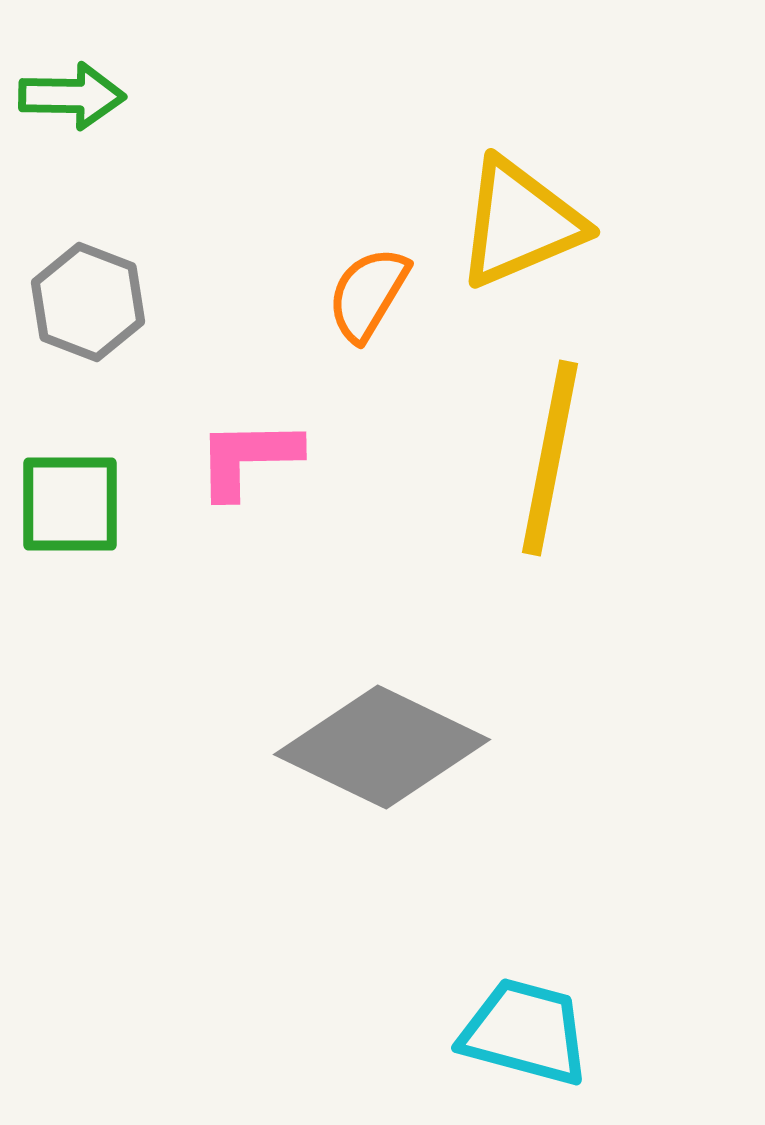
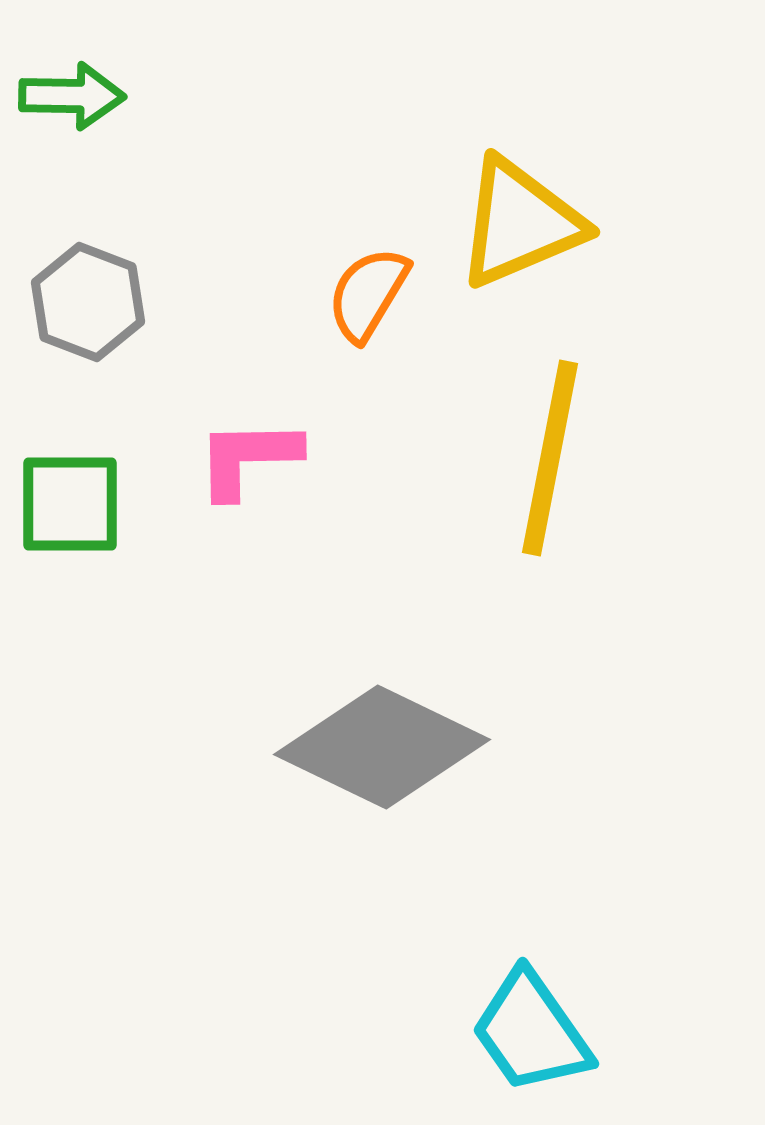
cyan trapezoid: moved 6 px right; rotated 140 degrees counterclockwise
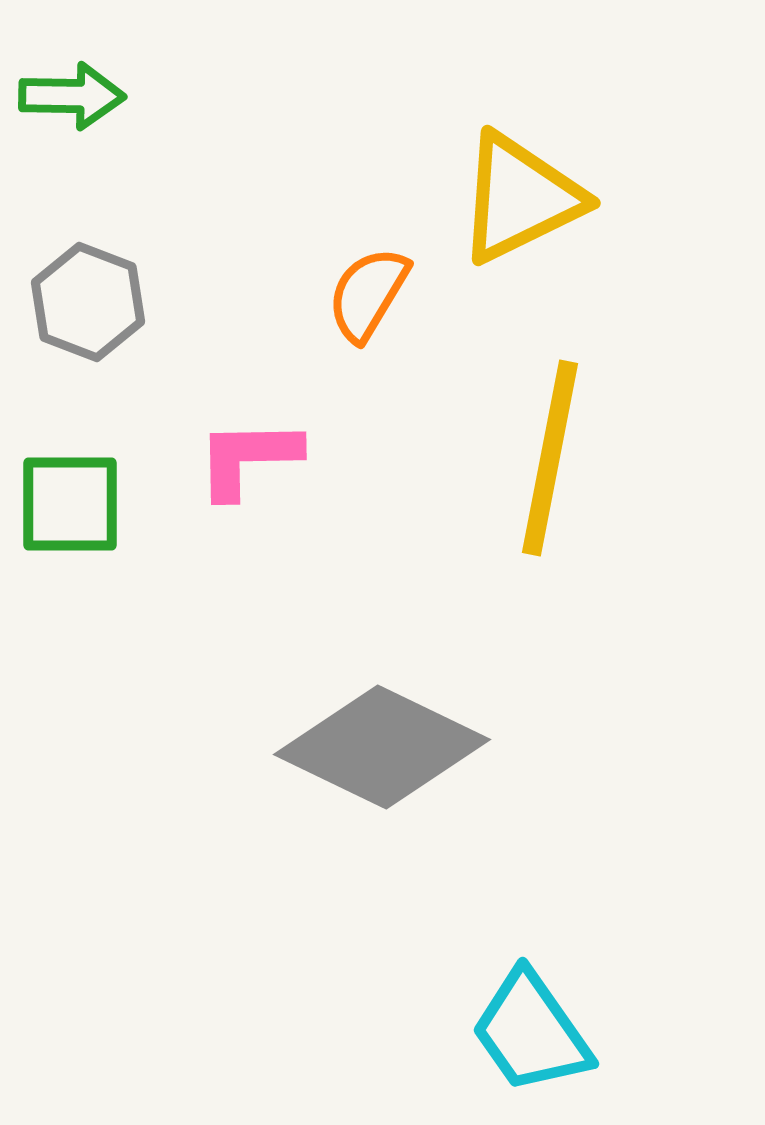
yellow triangle: moved 25 px up; rotated 3 degrees counterclockwise
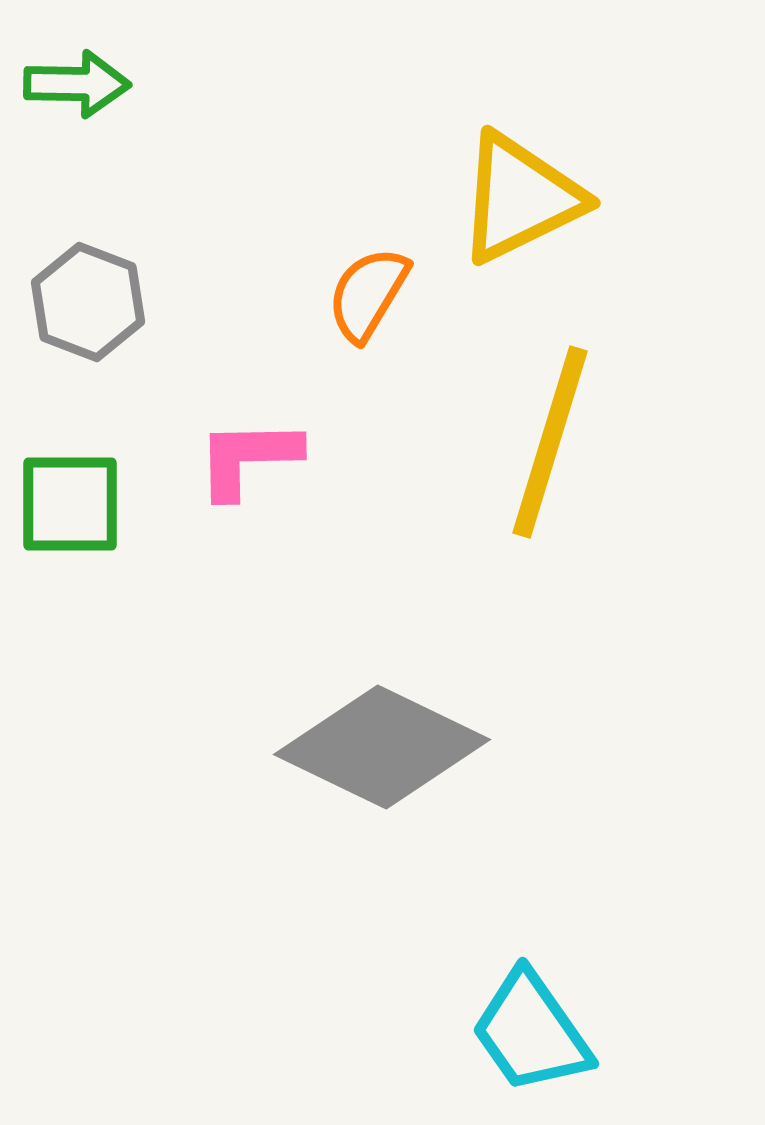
green arrow: moved 5 px right, 12 px up
yellow line: moved 16 px up; rotated 6 degrees clockwise
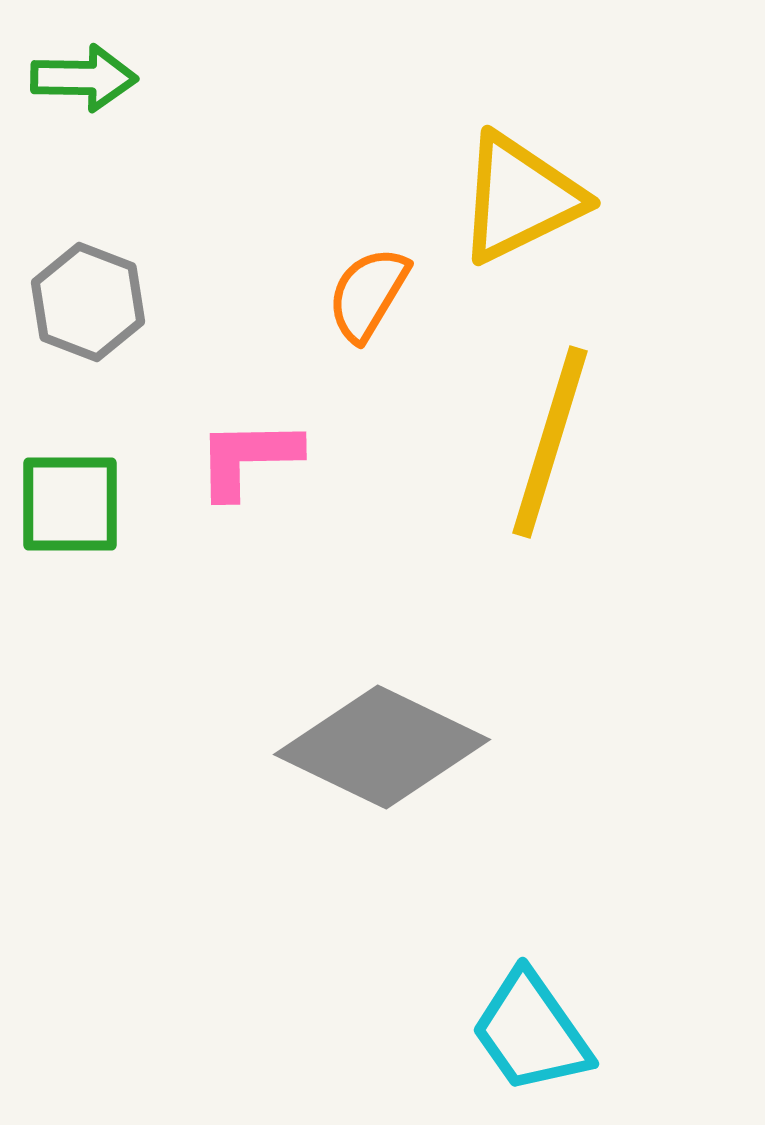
green arrow: moved 7 px right, 6 px up
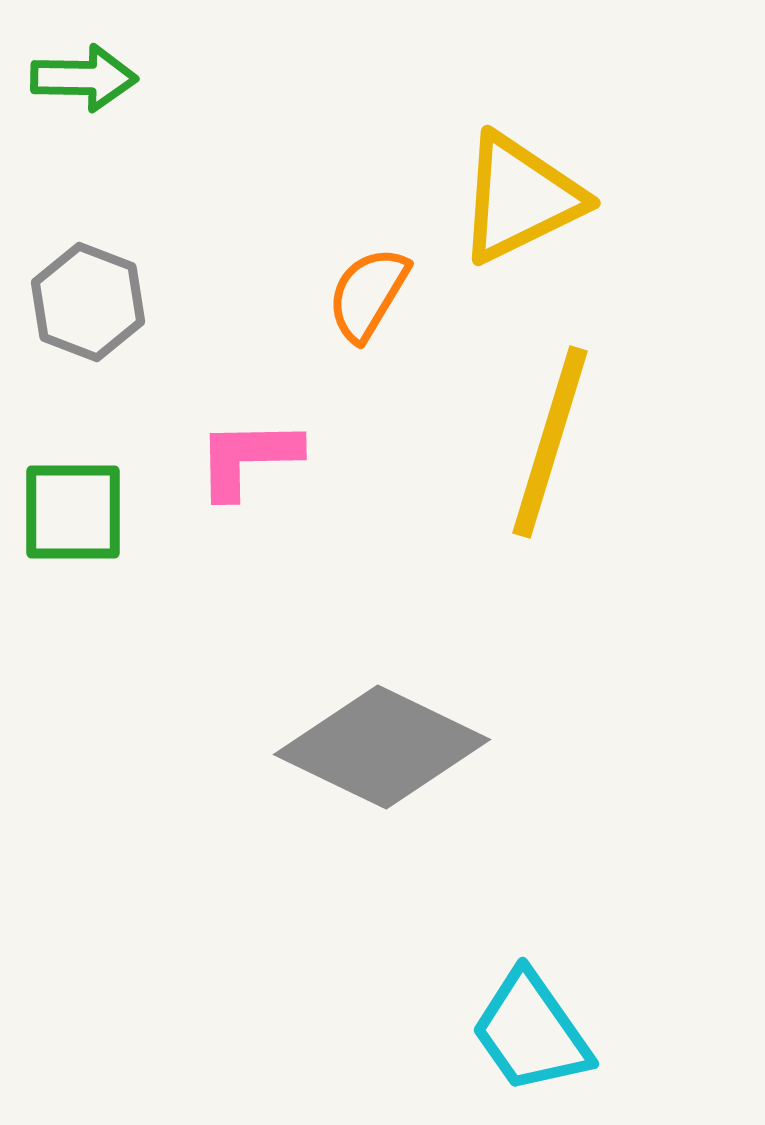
green square: moved 3 px right, 8 px down
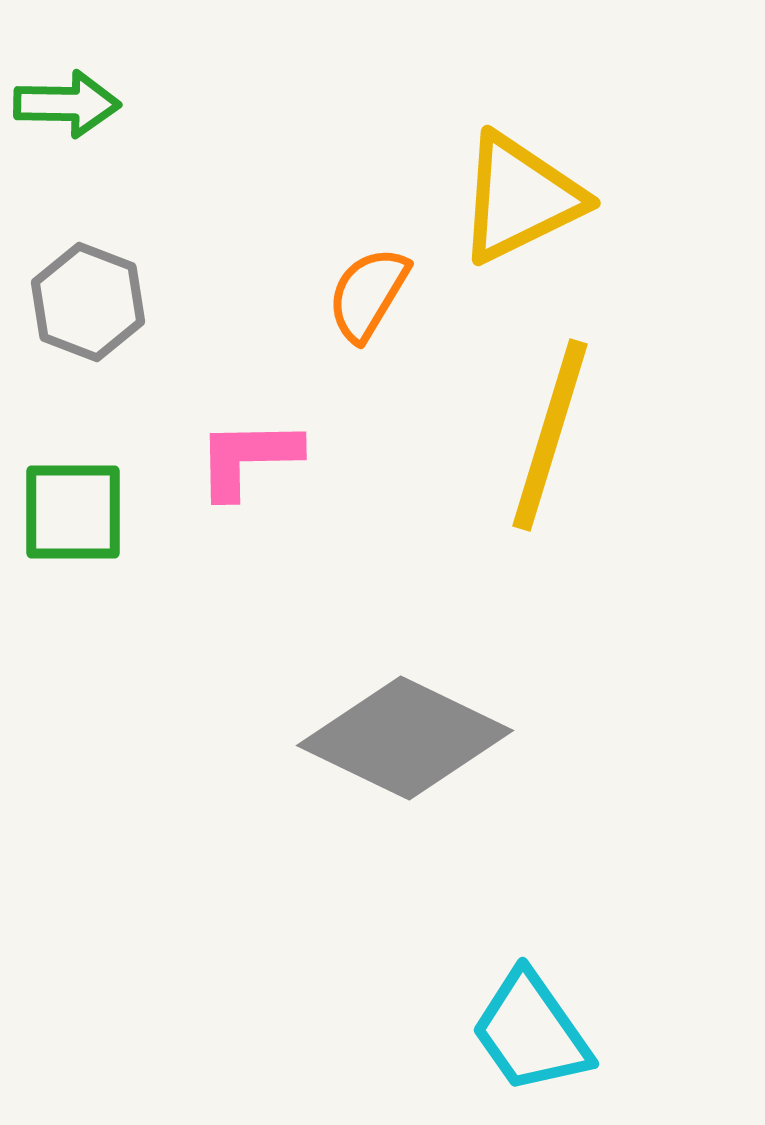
green arrow: moved 17 px left, 26 px down
yellow line: moved 7 px up
gray diamond: moved 23 px right, 9 px up
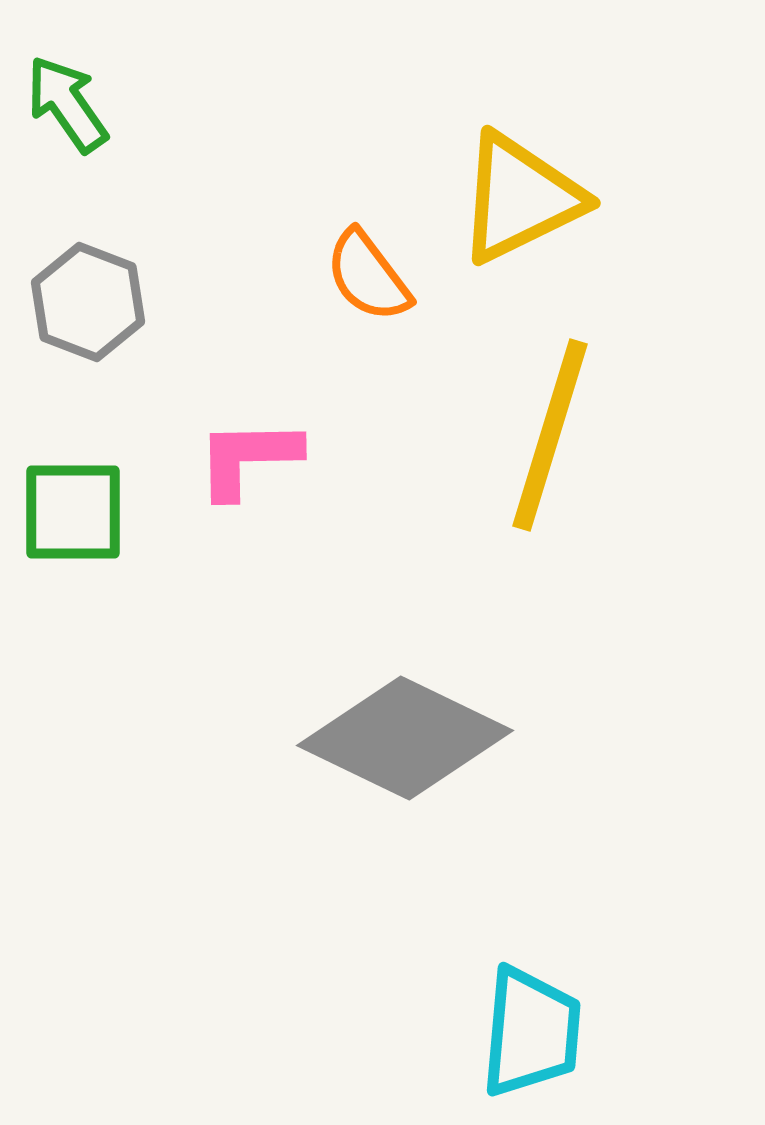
green arrow: rotated 126 degrees counterclockwise
orange semicircle: moved 18 px up; rotated 68 degrees counterclockwise
cyan trapezoid: rotated 140 degrees counterclockwise
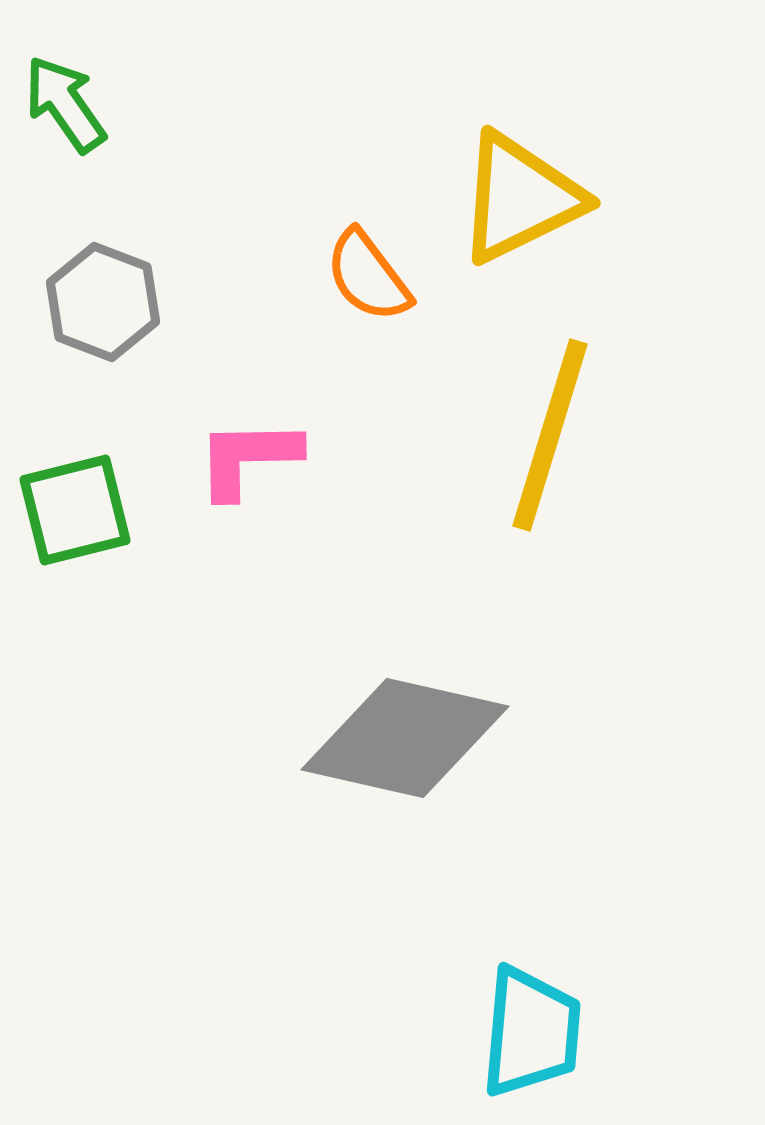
green arrow: moved 2 px left
gray hexagon: moved 15 px right
green square: moved 2 px right, 2 px up; rotated 14 degrees counterclockwise
gray diamond: rotated 13 degrees counterclockwise
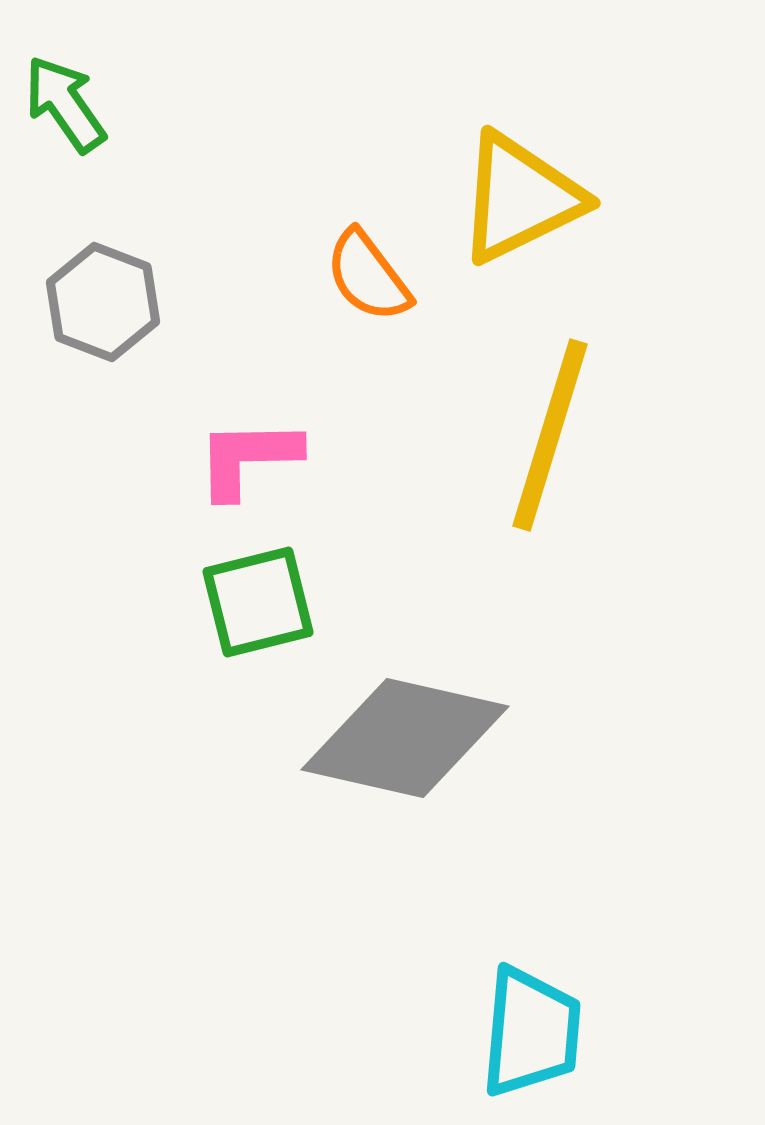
green square: moved 183 px right, 92 px down
